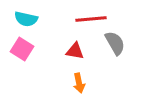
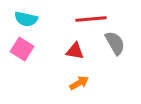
orange arrow: rotated 108 degrees counterclockwise
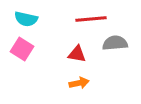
gray semicircle: rotated 65 degrees counterclockwise
red triangle: moved 2 px right, 3 px down
orange arrow: rotated 18 degrees clockwise
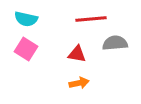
pink square: moved 4 px right
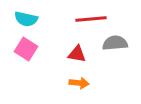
orange arrow: rotated 18 degrees clockwise
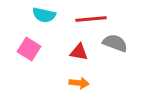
cyan semicircle: moved 18 px right, 4 px up
gray semicircle: rotated 25 degrees clockwise
pink square: moved 3 px right
red triangle: moved 2 px right, 2 px up
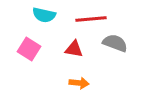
red triangle: moved 5 px left, 3 px up
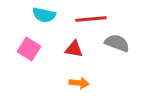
gray semicircle: moved 2 px right
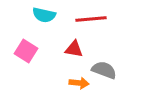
gray semicircle: moved 13 px left, 27 px down
pink square: moved 3 px left, 2 px down
